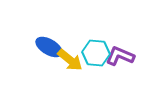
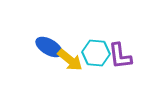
purple L-shape: rotated 120 degrees counterclockwise
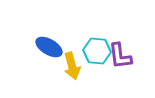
cyan hexagon: moved 1 px right, 2 px up
yellow arrow: moved 2 px right, 6 px down; rotated 36 degrees clockwise
